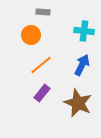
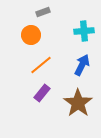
gray rectangle: rotated 24 degrees counterclockwise
cyan cross: rotated 12 degrees counterclockwise
brown star: rotated 12 degrees clockwise
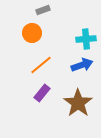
gray rectangle: moved 2 px up
cyan cross: moved 2 px right, 8 px down
orange circle: moved 1 px right, 2 px up
blue arrow: rotated 45 degrees clockwise
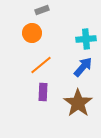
gray rectangle: moved 1 px left
blue arrow: moved 1 px right, 2 px down; rotated 30 degrees counterclockwise
purple rectangle: moved 1 px right, 1 px up; rotated 36 degrees counterclockwise
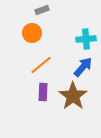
brown star: moved 5 px left, 7 px up
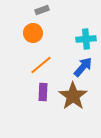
orange circle: moved 1 px right
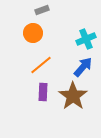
cyan cross: rotated 18 degrees counterclockwise
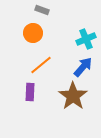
gray rectangle: rotated 40 degrees clockwise
purple rectangle: moved 13 px left
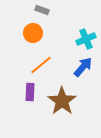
brown star: moved 11 px left, 5 px down
